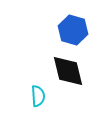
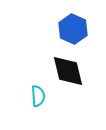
blue hexagon: moved 1 px up; rotated 8 degrees clockwise
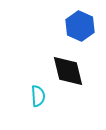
blue hexagon: moved 7 px right, 3 px up
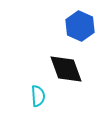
black diamond: moved 2 px left, 2 px up; rotated 6 degrees counterclockwise
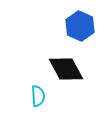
black diamond: rotated 9 degrees counterclockwise
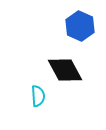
black diamond: moved 1 px left, 1 px down
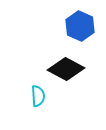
black diamond: moved 1 px right, 1 px up; rotated 33 degrees counterclockwise
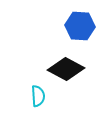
blue hexagon: rotated 20 degrees counterclockwise
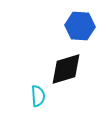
black diamond: rotated 45 degrees counterclockwise
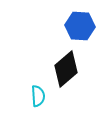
black diamond: rotated 24 degrees counterclockwise
